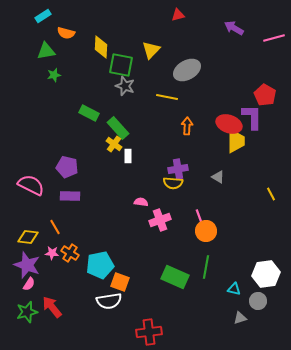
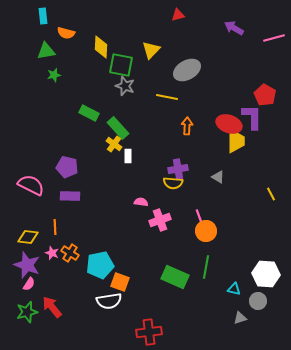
cyan rectangle at (43, 16): rotated 63 degrees counterclockwise
orange line at (55, 227): rotated 28 degrees clockwise
pink star at (52, 253): rotated 16 degrees clockwise
white hexagon at (266, 274): rotated 12 degrees clockwise
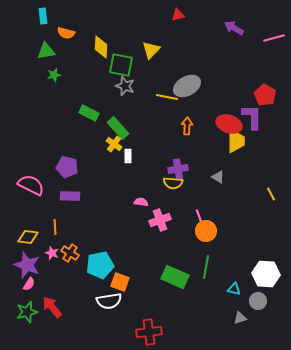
gray ellipse at (187, 70): moved 16 px down
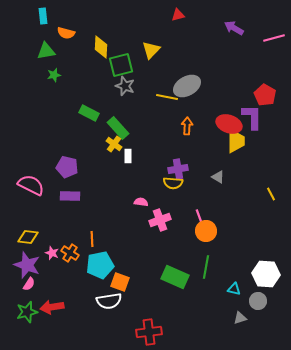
green square at (121, 65): rotated 25 degrees counterclockwise
orange line at (55, 227): moved 37 px right, 12 px down
red arrow at (52, 307): rotated 60 degrees counterclockwise
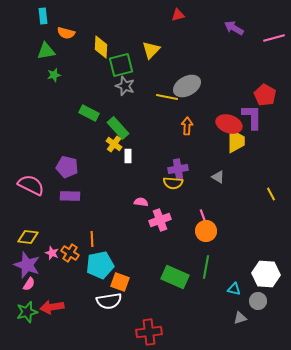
pink line at (199, 216): moved 4 px right
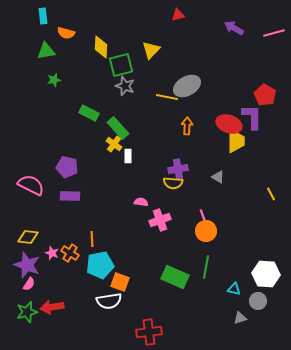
pink line at (274, 38): moved 5 px up
green star at (54, 75): moved 5 px down
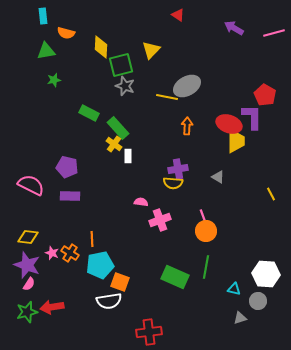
red triangle at (178, 15): rotated 48 degrees clockwise
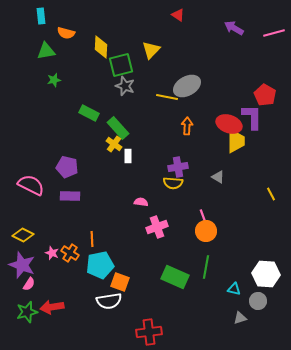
cyan rectangle at (43, 16): moved 2 px left
purple cross at (178, 169): moved 2 px up
pink cross at (160, 220): moved 3 px left, 7 px down
yellow diamond at (28, 237): moved 5 px left, 2 px up; rotated 20 degrees clockwise
purple star at (27, 265): moved 5 px left
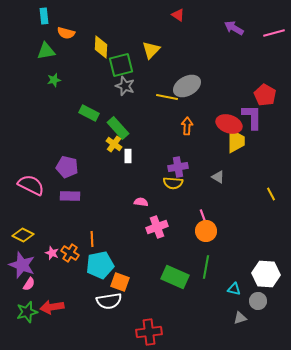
cyan rectangle at (41, 16): moved 3 px right
